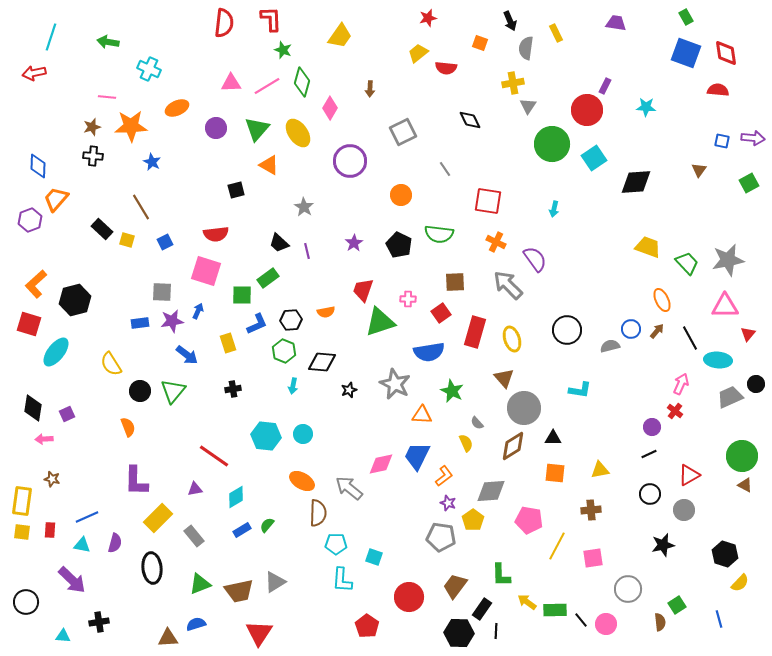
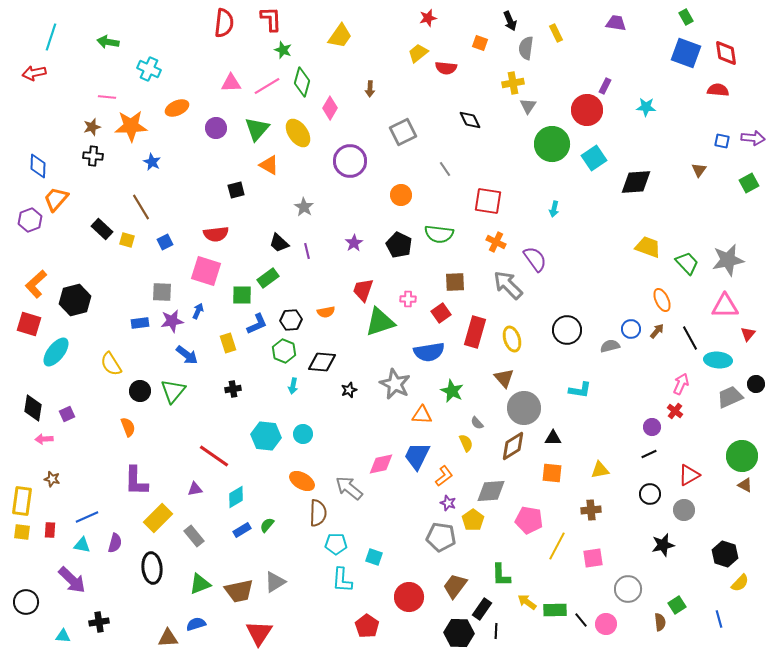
orange square at (555, 473): moved 3 px left
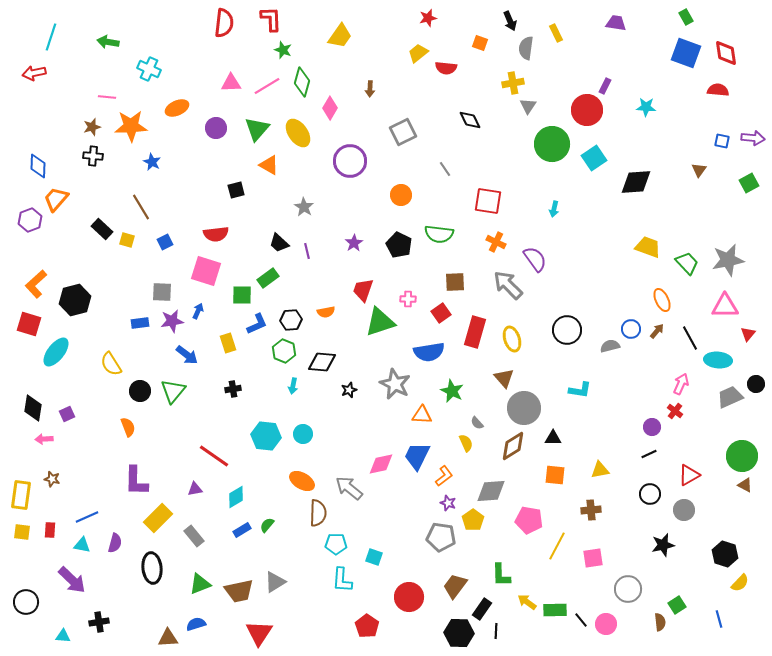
orange square at (552, 473): moved 3 px right, 2 px down
yellow rectangle at (22, 501): moved 1 px left, 6 px up
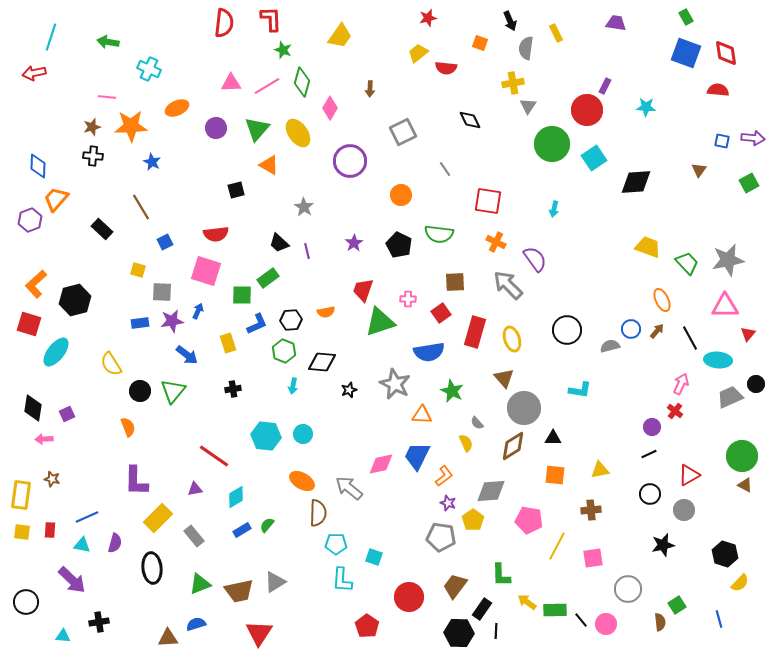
yellow square at (127, 240): moved 11 px right, 30 px down
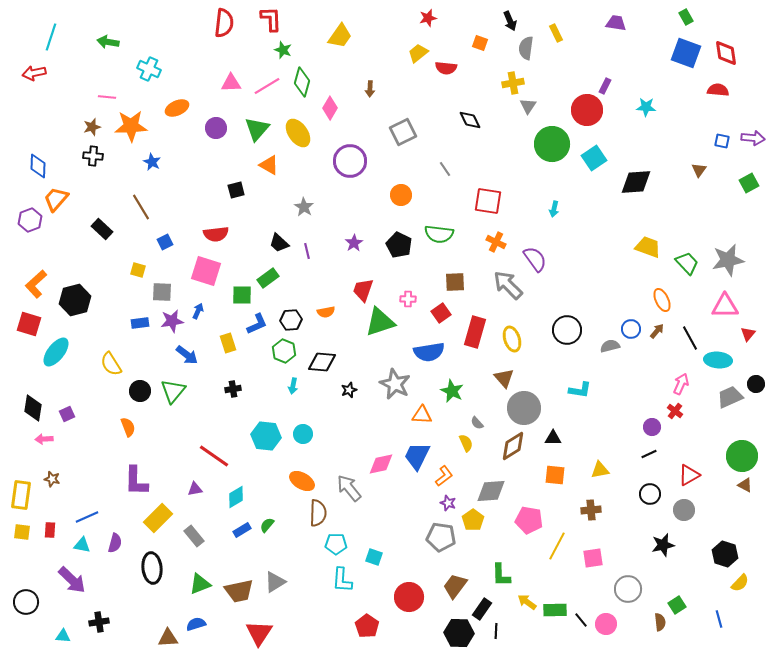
gray arrow at (349, 488): rotated 12 degrees clockwise
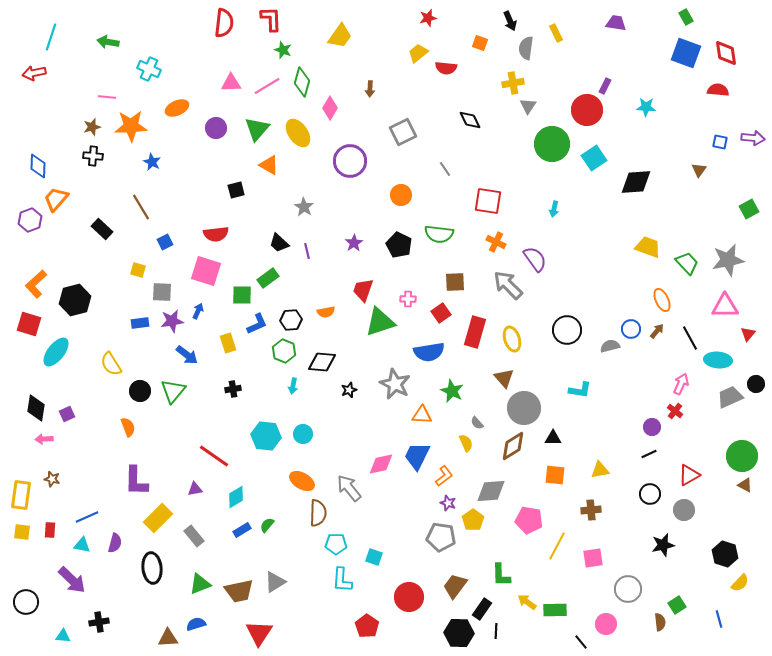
blue square at (722, 141): moved 2 px left, 1 px down
green square at (749, 183): moved 26 px down
black diamond at (33, 408): moved 3 px right
black line at (581, 620): moved 22 px down
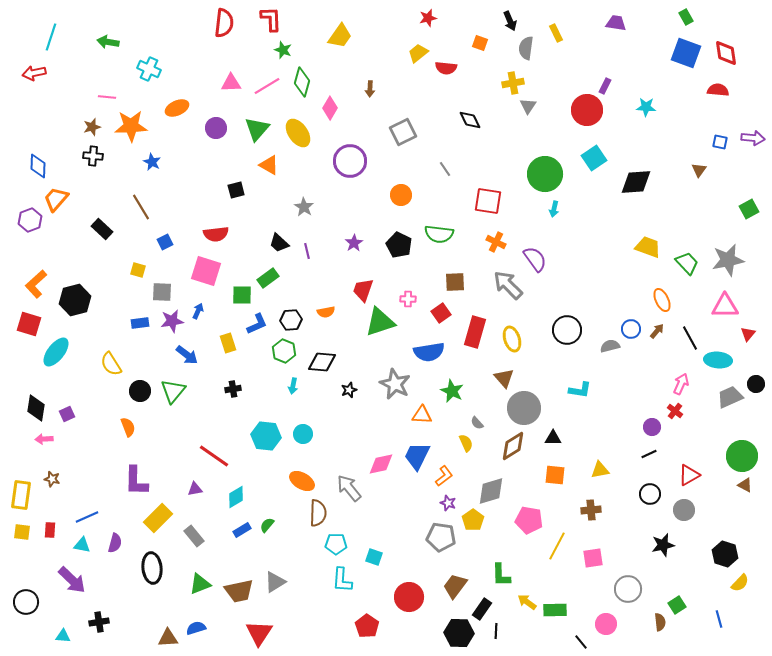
green circle at (552, 144): moved 7 px left, 30 px down
gray diamond at (491, 491): rotated 12 degrees counterclockwise
blue semicircle at (196, 624): moved 4 px down
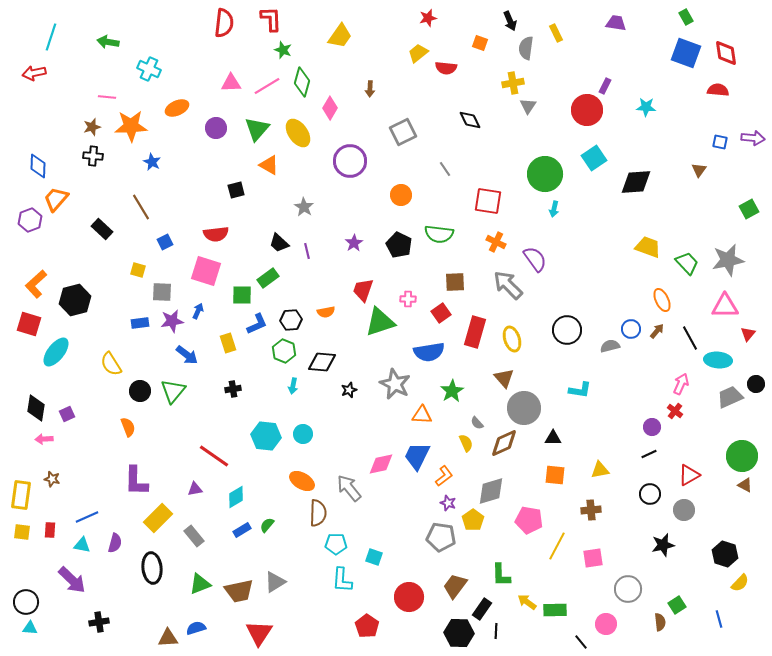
green star at (452, 391): rotated 15 degrees clockwise
brown diamond at (513, 446): moved 9 px left, 3 px up; rotated 8 degrees clockwise
cyan triangle at (63, 636): moved 33 px left, 8 px up
